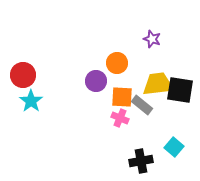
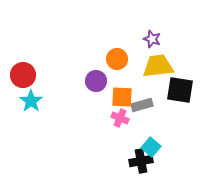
orange circle: moved 4 px up
yellow trapezoid: moved 18 px up
gray rectangle: rotated 55 degrees counterclockwise
cyan square: moved 23 px left
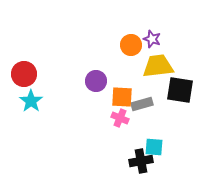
orange circle: moved 14 px right, 14 px up
red circle: moved 1 px right, 1 px up
gray rectangle: moved 1 px up
cyan square: moved 3 px right; rotated 36 degrees counterclockwise
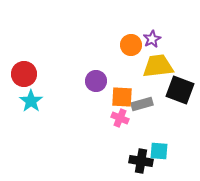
purple star: rotated 24 degrees clockwise
black square: rotated 12 degrees clockwise
cyan square: moved 5 px right, 4 px down
black cross: rotated 20 degrees clockwise
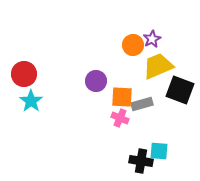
orange circle: moved 2 px right
yellow trapezoid: rotated 16 degrees counterclockwise
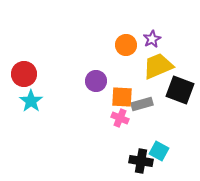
orange circle: moved 7 px left
cyan square: rotated 24 degrees clockwise
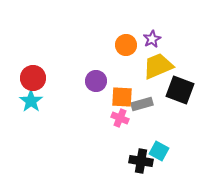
red circle: moved 9 px right, 4 px down
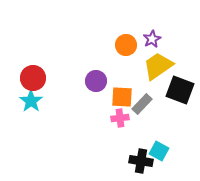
yellow trapezoid: rotated 12 degrees counterclockwise
gray rectangle: rotated 30 degrees counterclockwise
pink cross: rotated 30 degrees counterclockwise
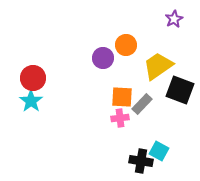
purple star: moved 22 px right, 20 px up
purple circle: moved 7 px right, 23 px up
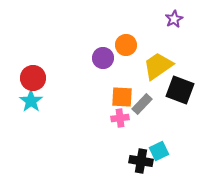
cyan square: rotated 36 degrees clockwise
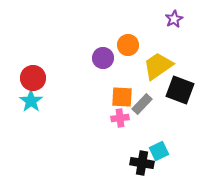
orange circle: moved 2 px right
black cross: moved 1 px right, 2 px down
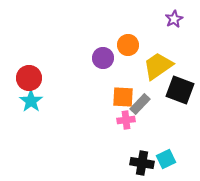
red circle: moved 4 px left
orange square: moved 1 px right
gray rectangle: moved 2 px left
pink cross: moved 6 px right, 2 px down
cyan square: moved 7 px right, 8 px down
